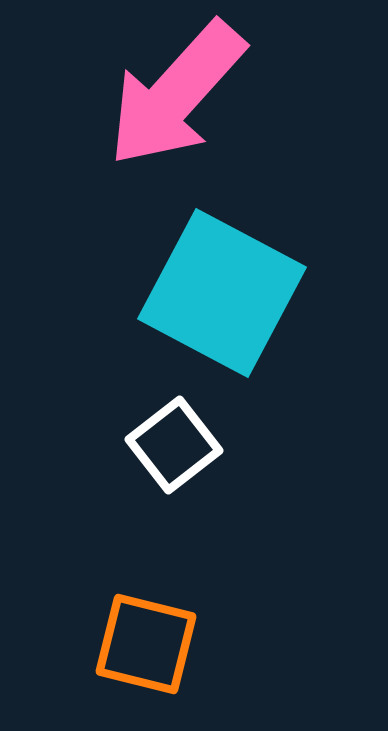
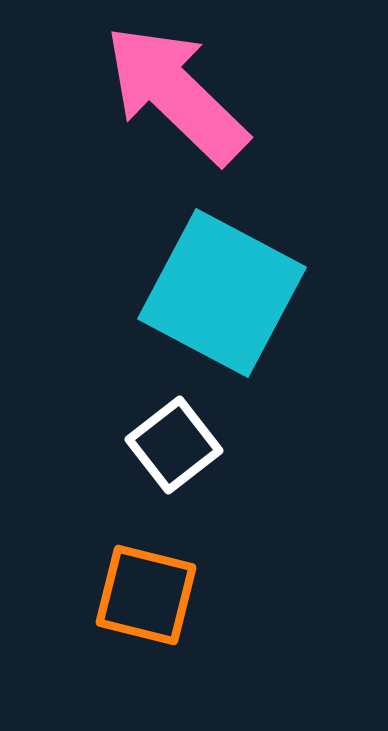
pink arrow: rotated 92 degrees clockwise
orange square: moved 49 px up
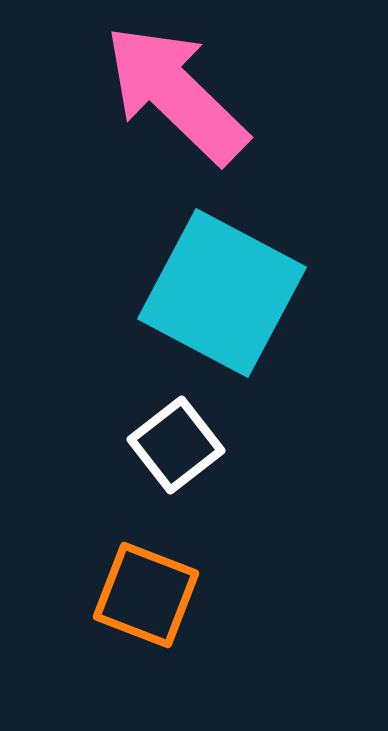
white square: moved 2 px right
orange square: rotated 7 degrees clockwise
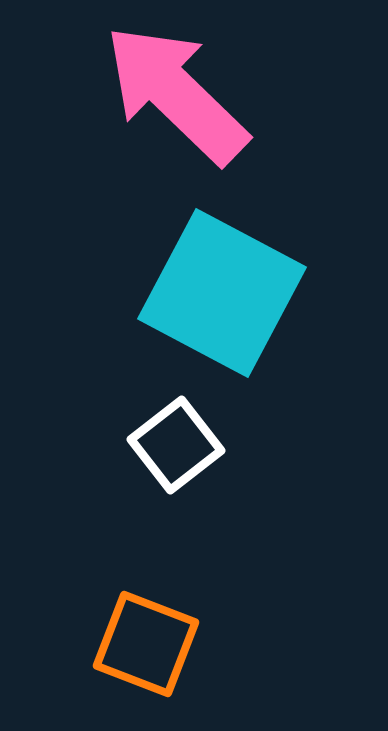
orange square: moved 49 px down
